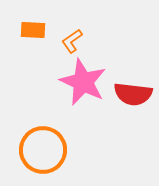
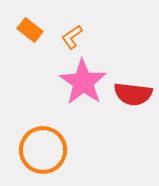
orange rectangle: moved 3 px left; rotated 35 degrees clockwise
orange L-shape: moved 4 px up
pink star: rotated 9 degrees clockwise
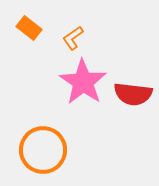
orange rectangle: moved 1 px left, 2 px up
orange L-shape: moved 1 px right, 1 px down
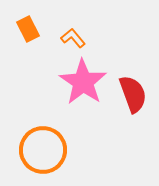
orange rectangle: moved 1 px left, 1 px down; rotated 25 degrees clockwise
orange L-shape: rotated 85 degrees clockwise
red semicircle: rotated 117 degrees counterclockwise
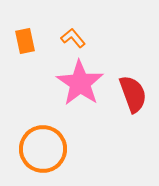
orange rectangle: moved 3 px left, 12 px down; rotated 15 degrees clockwise
pink star: moved 3 px left, 1 px down
orange circle: moved 1 px up
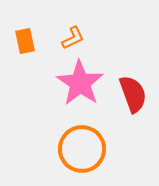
orange L-shape: rotated 105 degrees clockwise
orange circle: moved 39 px right
